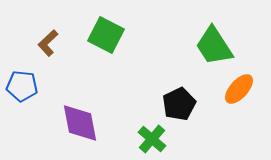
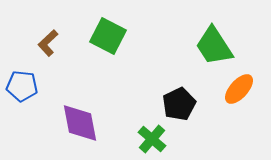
green square: moved 2 px right, 1 px down
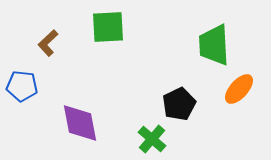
green square: moved 9 px up; rotated 30 degrees counterclockwise
green trapezoid: moved 1 px up; rotated 30 degrees clockwise
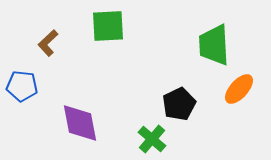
green square: moved 1 px up
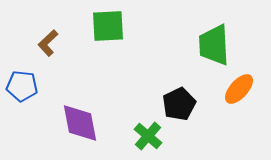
green cross: moved 4 px left, 3 px up
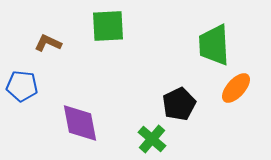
brown L-shape: rotated 68 degrees clockwise
orange ellipse: moved 3 px left, 1 px up
green cross: moved 4 px right, 3 px down
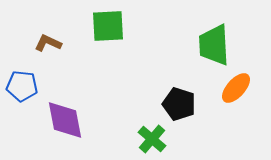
black pentagon: rotated 28 degrees counterclockwise
purple diamond: moved 15 px left, 3 px up
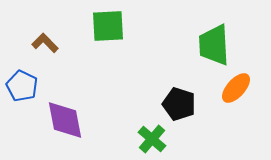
brown L-shape: moved 3 px left; rotated 20 degrees clockwise
blue pentagon: rotated 20 degrees clockwise
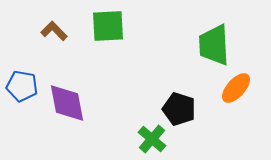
brown L-shape: moved 9 px right, 12 px up
blue pentagon: rotated 16 degrees counterclockwise
black pentagon: moved 5 px down
purple diamond: moved 2 px right, 17 px up
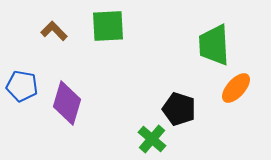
purple diamond: rotated 27 degrees clockwise
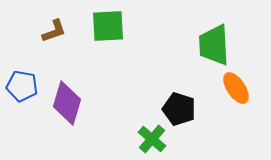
brown L-shape: rotated 116 degrees clockwise
orange ellipse: rotated 76 degrees counterclockwise
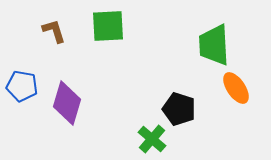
brown L-shape: rotated 88 degrees counterclockwise
